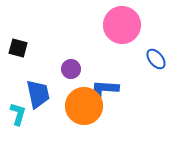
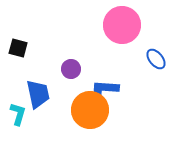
orange circle: moved 6 px right, 4 px down
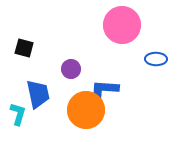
black square: moved 6 px right
blue ellipse: rotated 50 degrees counterclockwise
orange circle: moved 4 px left
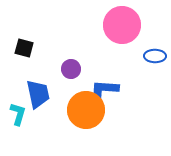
blue ellipse: moved 1 px left, 3 px up
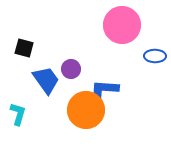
blue trapezoid: moved 8 px right, 14 px up; rotated 24 degrees counterclockwise
